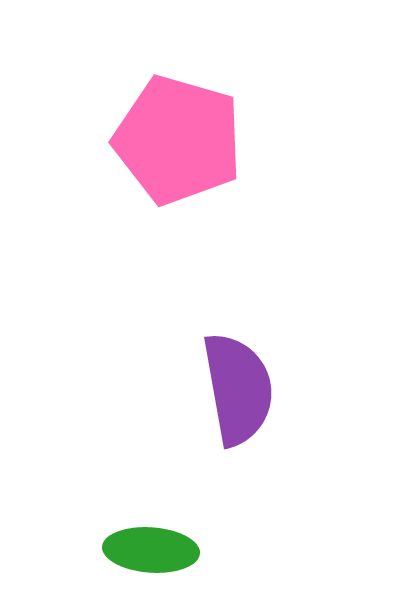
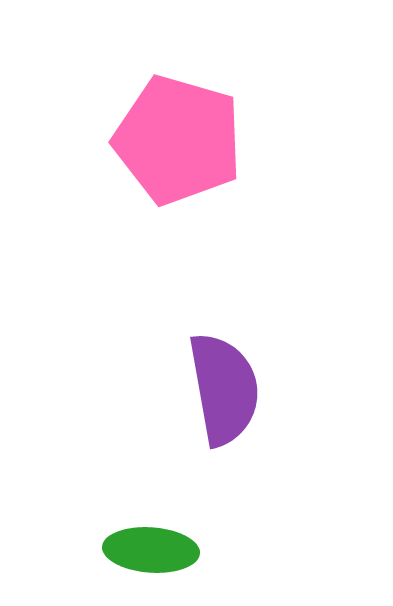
purple semicircle: moved 14 px left
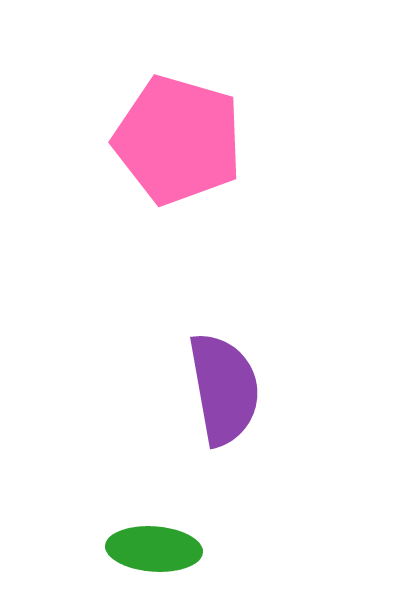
green ellipse: moved 3 px right, 1 px up
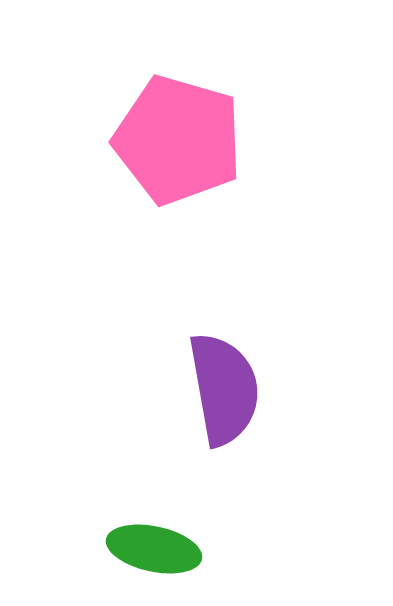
green ellipse: rotated 8 degrees clockwise
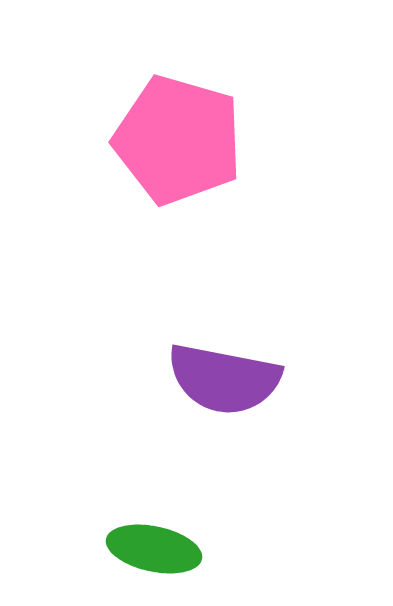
purple semicircle: moved 10 px up; rotated 111 degrees clockwise
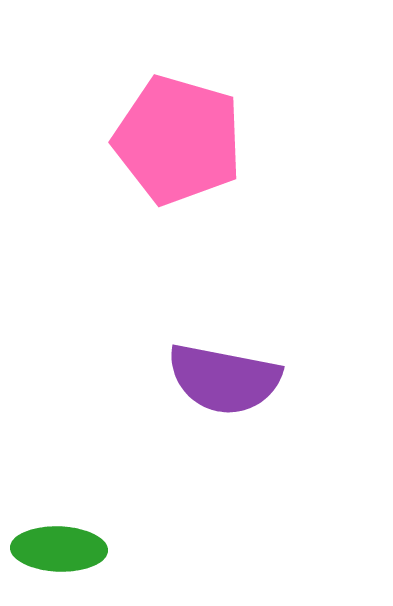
green ellipse: moved 95 px left; rotated 10 degrees counterclockwise
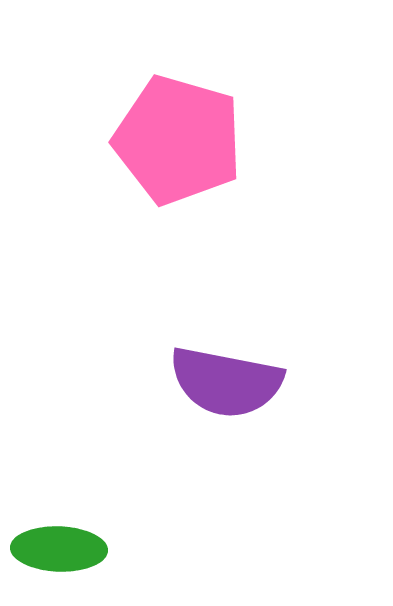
purple semicircle: moved 2 px right, 3 px down
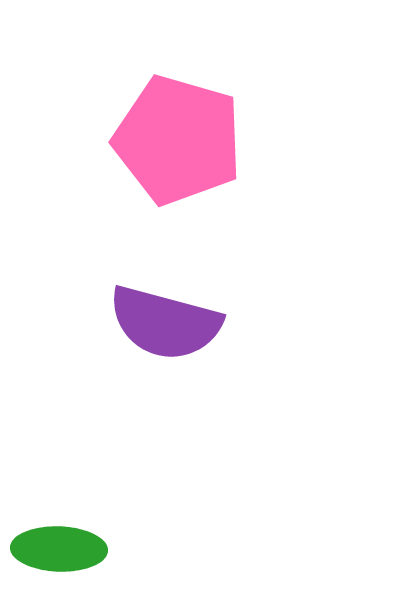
purple semicircle: moved 61 px left, 59 px up; rotated 4 degrees clockwise
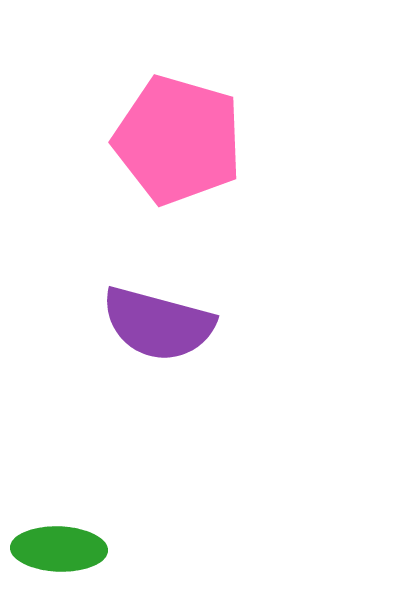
purple semicircle: moved 7 px left, 1 px down
